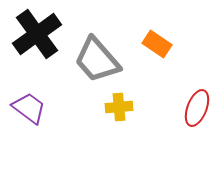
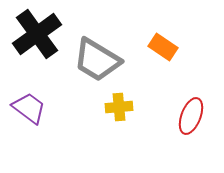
orange rectangle: moved 6 px right, 3 px down
gray trapezoid: rotated 18 degrees counterclockwise
red ellipse: moved 6 px left, 8 px down
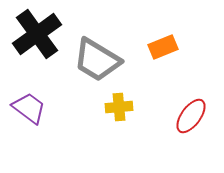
orange rectangle: rotated 56 degrees counterclockwise
red ellipse: rotated 15 degrees clockwise
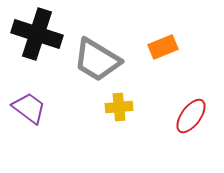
black cross: rotated 36 degrees counterclockwise
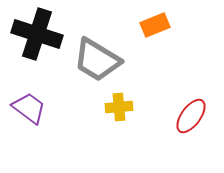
orange rectangle: moved 8 px left, 22 px up
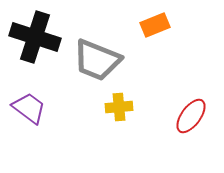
black cross: moved 2 px left, 3 px down
gray trapezoid: rotated 9 degrees counterclockwise
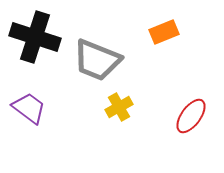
orange rectangle: moved 9 px right, 7 px down
yellow cross: rotated 24 degrees counterclockwise
